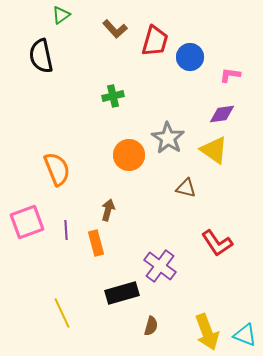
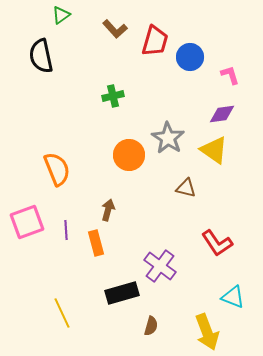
pink L-shape: rotated 65 degrees clockwise
cyan triangle: moved 12 px left, 38 px up
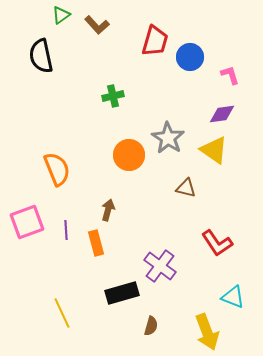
brown L-shape: moved 18 px left, 4 px up
